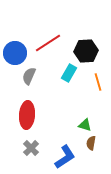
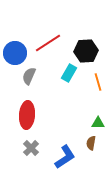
green triangle: moved 13 px right, 2 px up; rotated 16 degrees counterclockwise
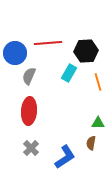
red line: rotated 28 degrees clockwise
red ellipse: moved 2 px right, 4 px up
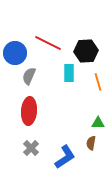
red line: rotated 32 degrees clockwise
cyan rectangle: rotated 30 degrees counterclockwise
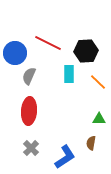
cyan rectangle: moved 1 px down
orange line: rotated 30 degrees counterclockwise
green triangle: moved 1 px right, 4 px up
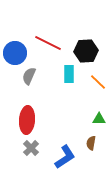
red ellipse: moved 2 px left, 9 px down
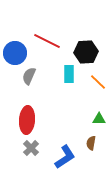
red line: moved 1 px left, 2 px up
black hexagon: moved 1 px down
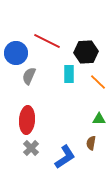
blue circle: moved 1 px right
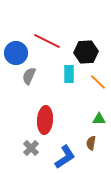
red ellipse: moved 18 px right
